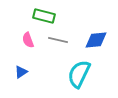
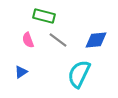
gray line: rotated 24 degrees clockwise
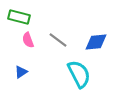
green rectangle: moved 25 px left, 1 px down
blue diamond: moved 2 px down
cyan semicircle: rotated 128 degrees clockwise
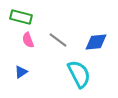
green rectangle: moved 2 px right
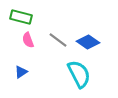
blue diamond: moved 8 px left; rotated 40 degrees clockwise
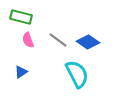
cyan semicircle: moved 2 px left
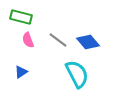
blue diamond: rotated 15 degrees clockwise
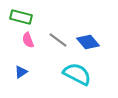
cyan semicircle: rotated 36 degrees counterclockwise
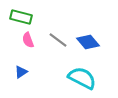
cyan semicircle: moved 5 px right, 4 px down
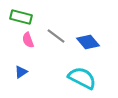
gray line: moved 2 px left, 4 px up
